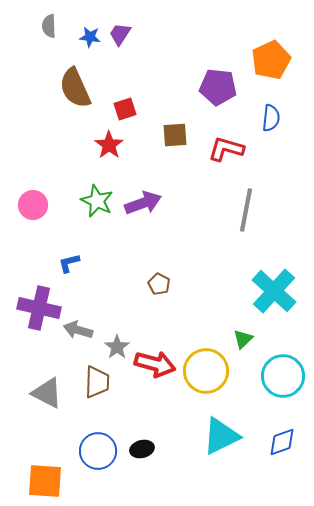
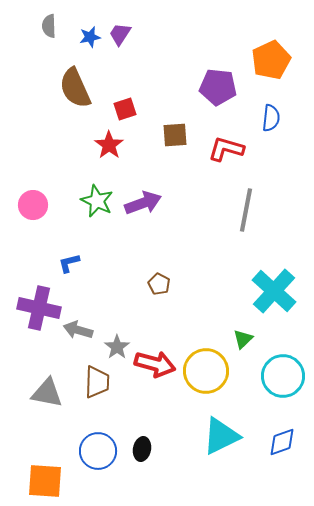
blue star: rotated 20 degrees counterclockwise
gray triangle: rotated 16 degrees counterclockwise
black ellipse: rotated 65 degrees counterclockwise
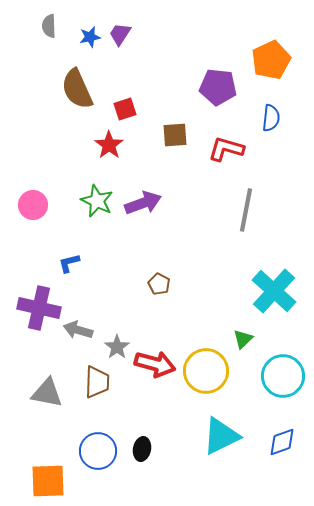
brown semicircle: moved 2 px right, 1 px down
orange square: moved 3 px right; rotated 6 degrees counterclockwise
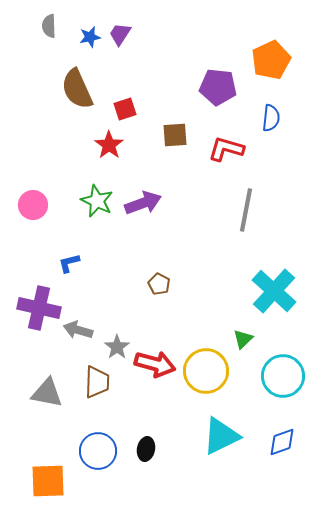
black ellipse: moved 4 px right
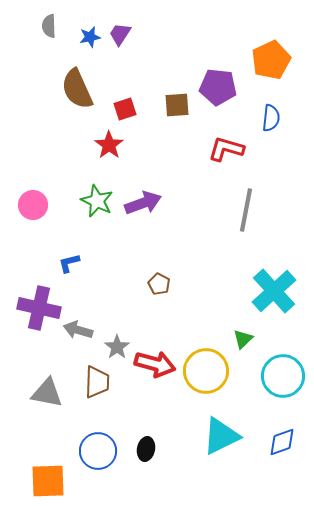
brown square: moved 2 px right, 30 px up
cyan cross: rotated 6 degrees clockwise
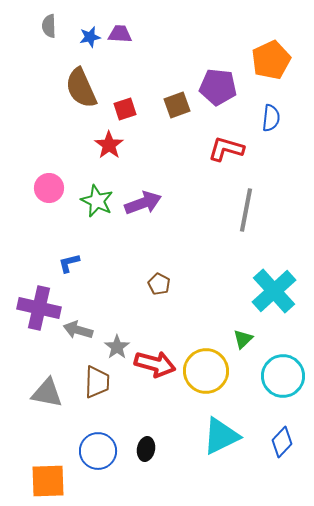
purple trapezoid: rotated 60 degrees clockwise
brown semicircle: moved 4 px right, 1 px up
brown square: rotated 16 degrees counterclockwise
pink circle: moved 16 px right, 17 px up
blue diamond: rotated 28 degrees counterclockwise
